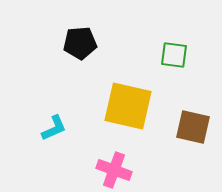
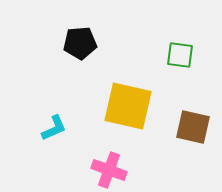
green square: moved 6 px right
pink cross: moved 5 px left
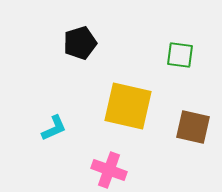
black pentagon: rotated 12 degrees counterclockwise
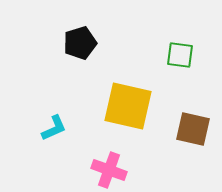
brown square: moved 2 px down
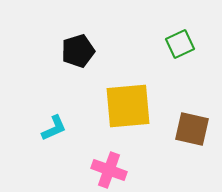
black pentagon: moved 2 px left, 8 px down
green square: moved 11 px up; rotated 32 degrees counterclockwise
yellow square: rotated 18 degrees counterclockwise
brown square: moved 1 px left
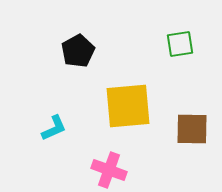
green square: rotated 16 degrees clockwise
black pentagon: rotated 12 degrees counterclockwise
brown square: rotated 12 degrees counterclockwise
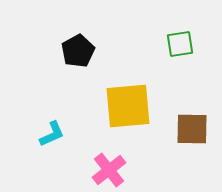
cyan L-shape: moved 2 px left, 6 px down
pink cross: rotated 32 degrees clockwise
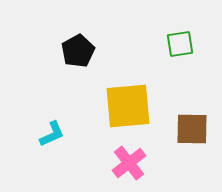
pink cross: moved 20 px right, 7 px up
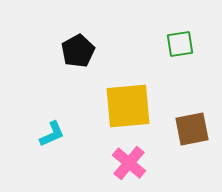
brown square: rotated 12 degrees counterclockwise
pink cross: rotated 12 degrees counterclockwise
